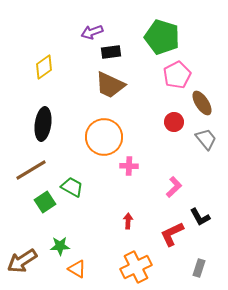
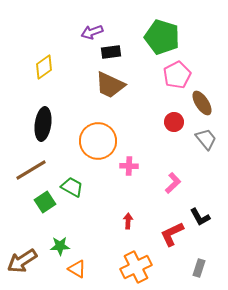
orange circle: moved 6 px left, 4 px down
pink L-shape: moved 1 px left, 4 px up
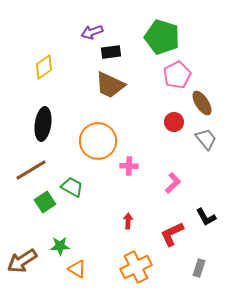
black L-shape: moved 6 px right
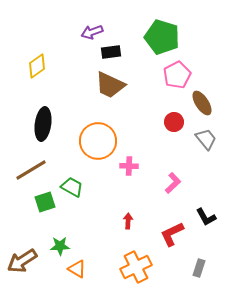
yellow diamond: moved 7 px left, 1 px up
green square: rotated 15 degrees clockwise
